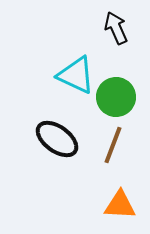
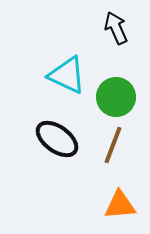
cyan triangle: moved 9 px left
orange triangle: rotated 8 degrees counterclockwise
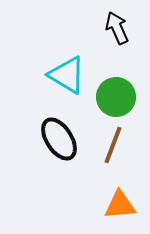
black arrow: moved 1 px right
cyan triangle: rotated 6 degrees clockwise
black ellipse: moved 2 px right; rotated 21 degrees clockwise
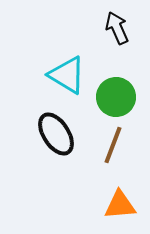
black ellipse: moved 3 px left, 5 px up
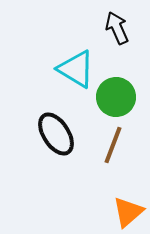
cyan triangle: moved 9 px right, 6 px up
orange triangle: moved 8 px right, 7 px down; rotated 36 degrees counterclockwise
